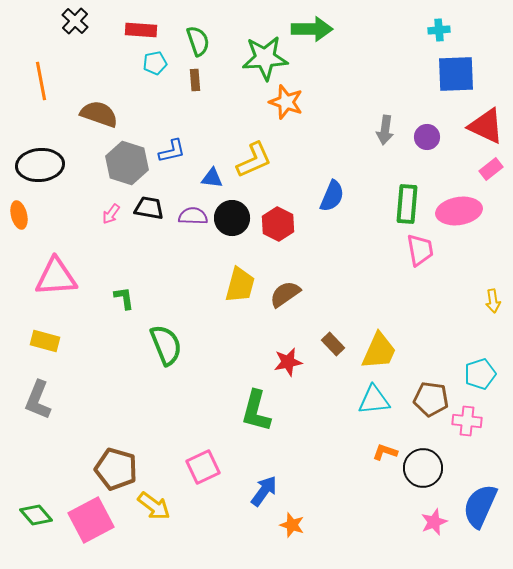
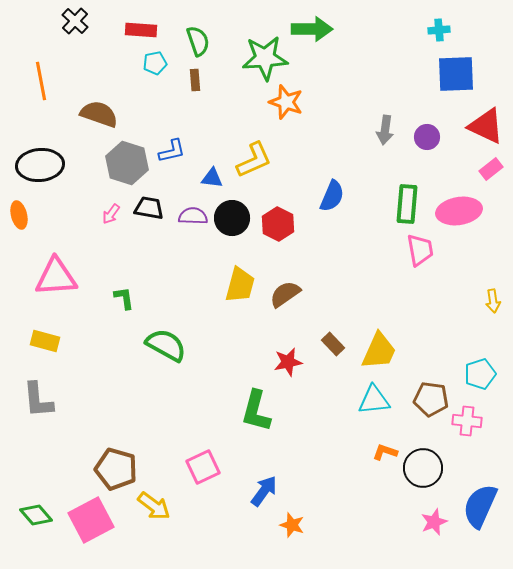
green semicircle at (166, 345): rotated 39 degrees counterclockwise
gray L-shape at (38, 400): rotated 27 degrees counterclockwise
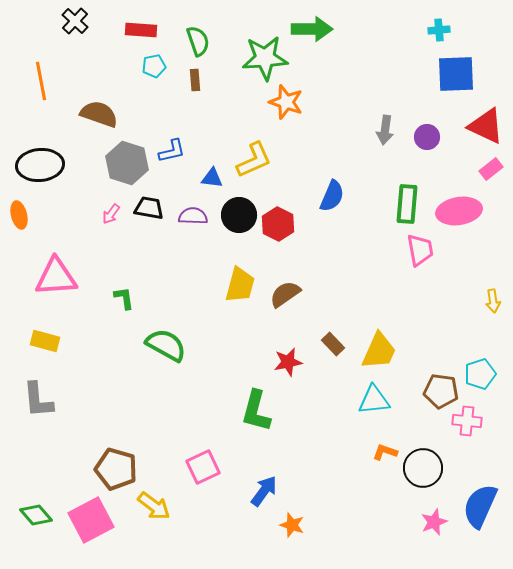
cyan pentagon at (155, 63): moved 1 px left, 3 px down
black circle at (232, 218): moved 7 px right, 3 px up
brown pentagon at (431, 399): moved 10 px right, 8 px up
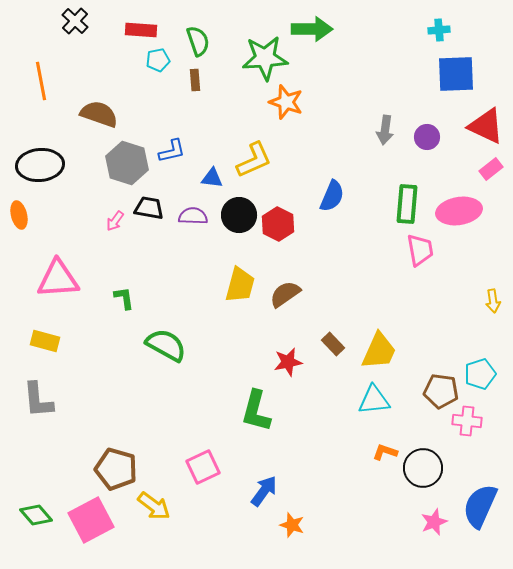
cyan pentagon at (154, 66): moved 4 px right, 6 px up
pink arrow at (111, 214): moved 4 px right, 7 px down
pink triangle at (56, 277): moved 2 px right, 2 px down
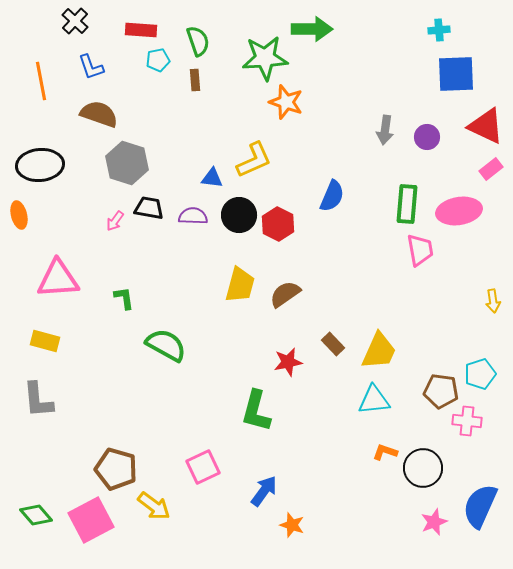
blue L-shape at (172, 151): moved 81 px left, 84 px up; rotated 84 degrees clockwise
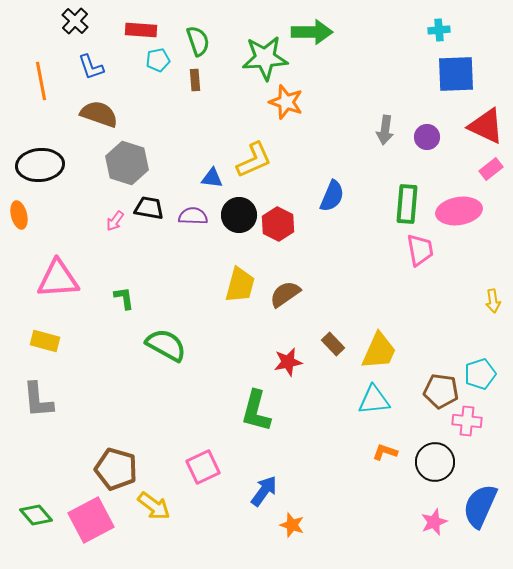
green arrow at (312, 29): moved 3 px down
black circle at (423, 468): moved 12 px right, 6 px up
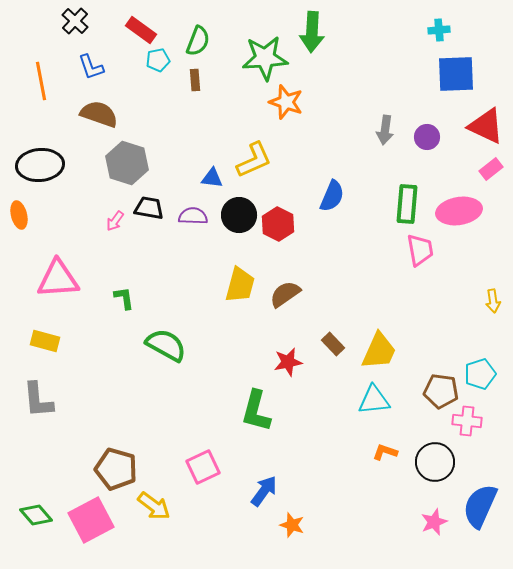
red rectangle at (141, 30): rotated 32 degrees clockwise
green arrow at (312, 32): rotated 93 degrees clockwise
green semicircle at (198, 41): rotated 40 degrees clockwise
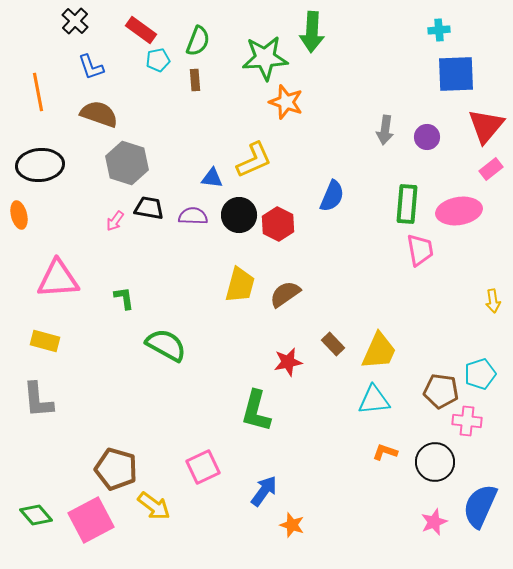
orange line at (41, 81): moved 3 px left, 11 px down
red triangle at (486, 126): rotated 45 degrees clockwise
